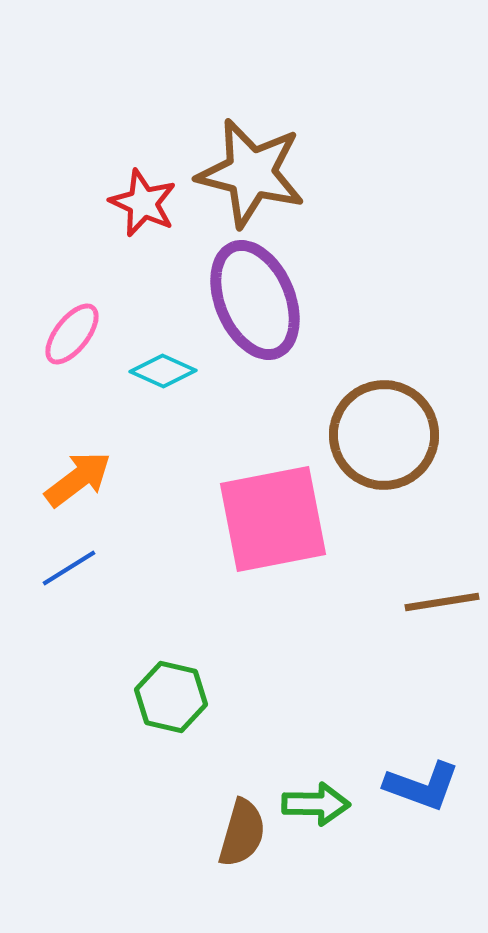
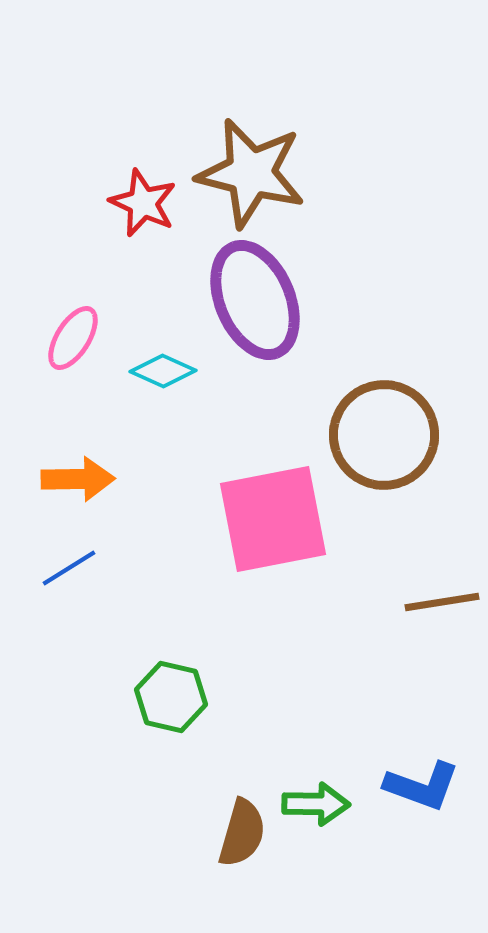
pink ellipse: moved 1 px right, 4 px down; rotated 6 degrees counterclockwise
orange arrow: rotated 36 degrees clockwise
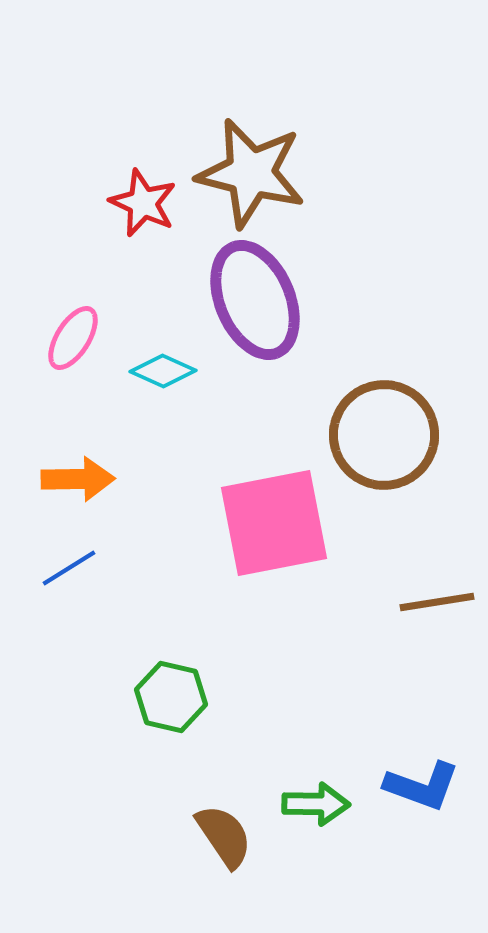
pink square: moved 1 px right, 4 px down
brown line: moved 5 px left
brown semicircle: moved 18 px left, 3 px down; rotated 50 degrees counterclockwise
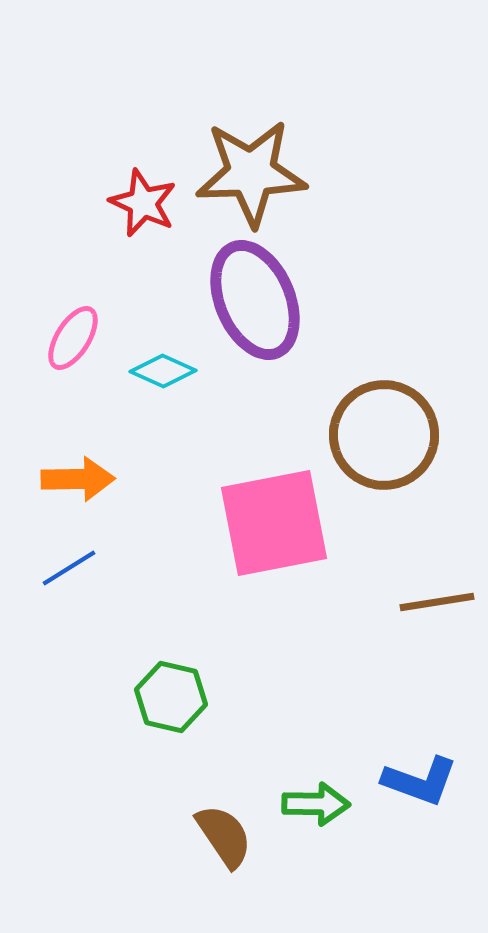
brown star: rotated 16 degrees counterclockwise
blue L-shape: moved 2 px left, 5 px up
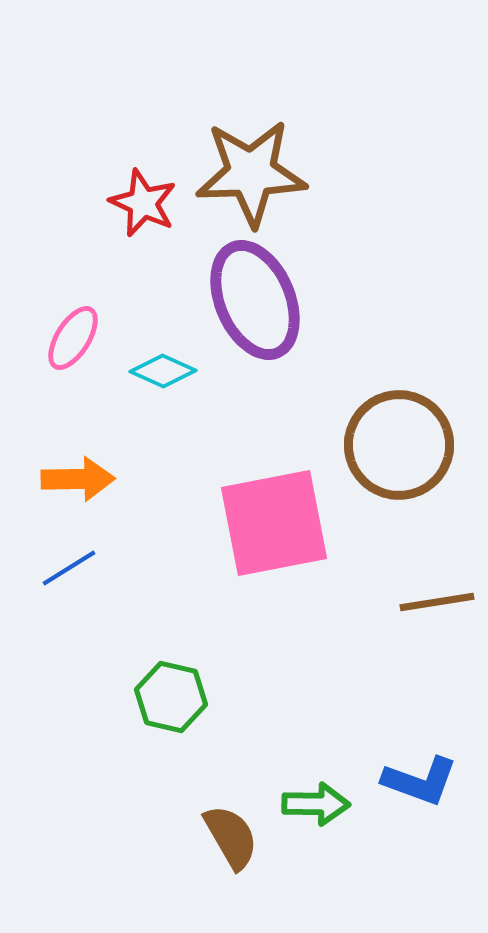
brown circle: moved 15 px right, 10 px down
brown semicircle: moved 7 px right, 1 px down; rotated 4 degrees clockwise
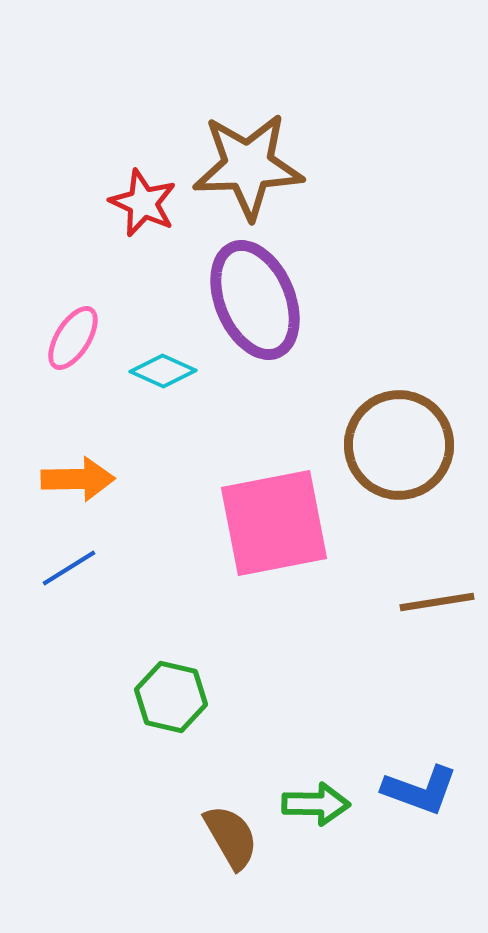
brown star: moved 3 px left, 7 px up
blue L-shape: moved 9 px down
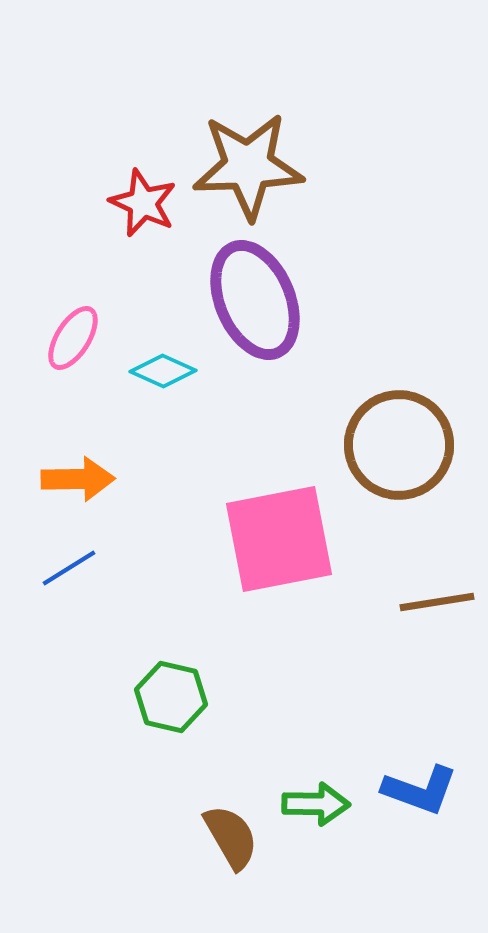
pink square: moved 5 px right, 16 px down
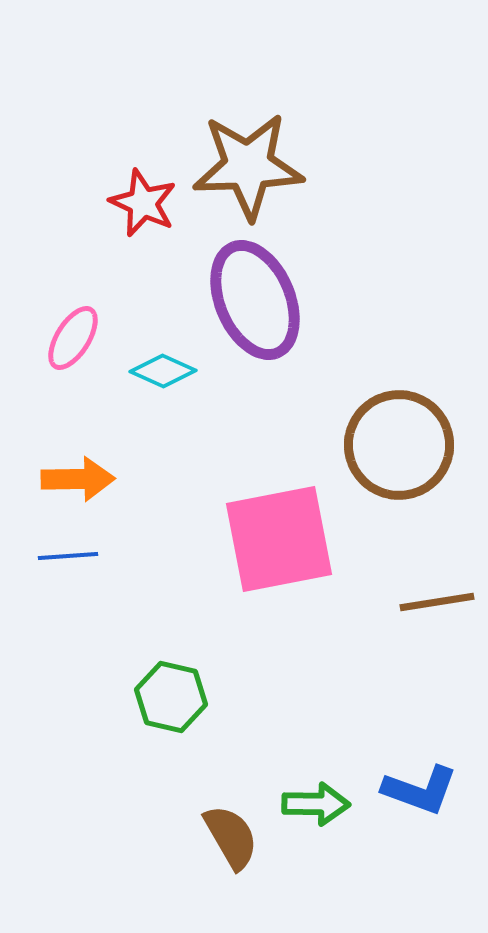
blue line: moved 1 px left, 12 px up; rotated 28 degrees clockwise
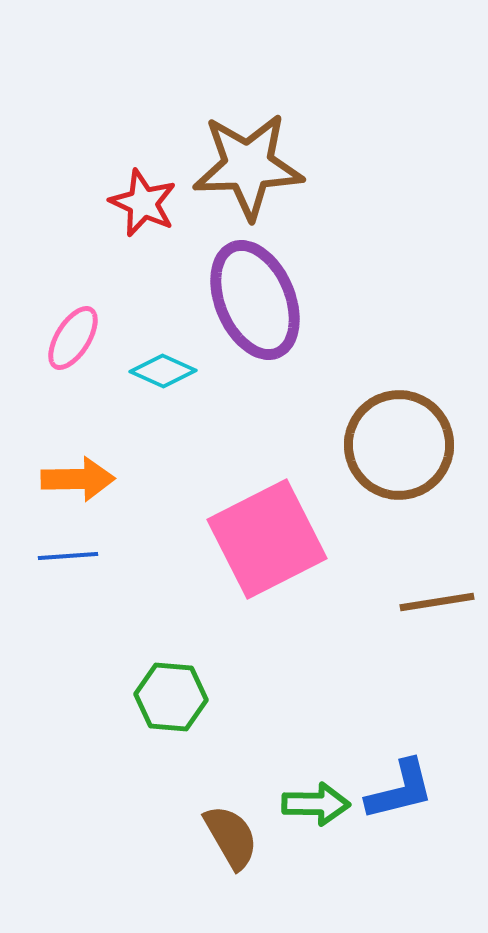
pink square: moved 12 px left; rotated 16 degrees counterclockwise
green hexagon: rotated 8 degrees counterclockwise
blue L-shape: moved 20 px left; rotated 34 degrees counterclockwise
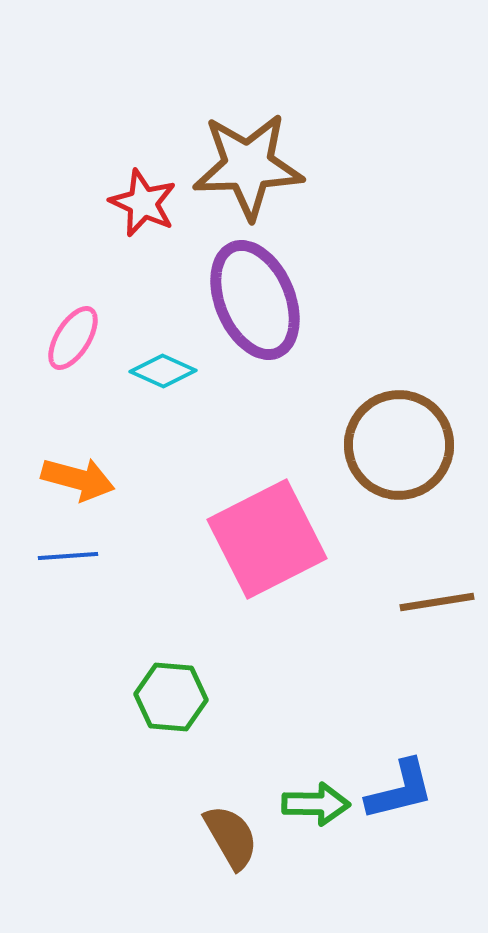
orange arrow: rotated 16 degrees clockwise
